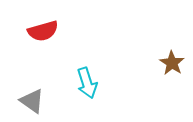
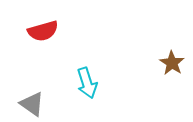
gray triangle: moved 3 px down
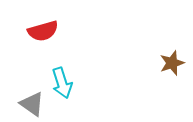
brown star: rotated 20 degrees clockwise
cyan arrow: moved 25 px left
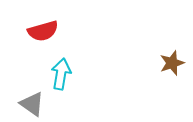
cyan arrow: moved 1 px left, 9 px up; rotated 152 degrees counterclockwise
